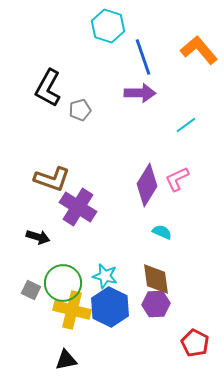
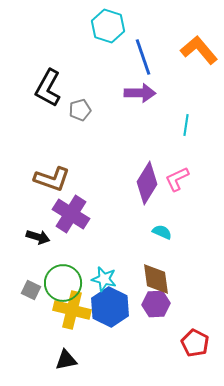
cyan line: rotated 45 degrees counterclockwise
purple diamond: moved 2 px up
purple cross: moved 7 px left, 7 px down
cyan star: moved 1 px left, 3 px down
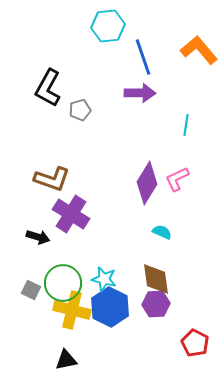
cyan hexagon: rotated 24 degrees counterclockwise
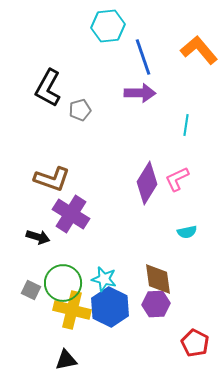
cyan semicircle: moved 25 px right; rotated 144 degrees clockwise
brown diamond: moved 2 px right
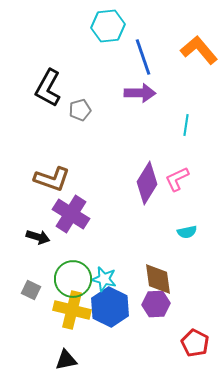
green circle: moved 10 px right, 4 px up
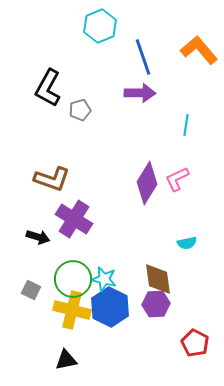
cyan hexagon: moved 8 px left; rotated 16 degrees counterclockwise
purple cross: moved 3 px right, 5 px down
cyan semicircle: moved 11 px down
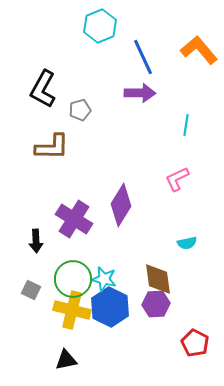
blue line: rotated 6 degrees counterclockwise
black L-shape: moved 5 px left, 1 px down
brown L-shape: moved 32 px up; rotated 18 degrees counterclockwise
purple diamond: moved 26 px left, 22 px down
black arrow: moved 2 px left, 4 px down; rotated 70 degrees clockwise
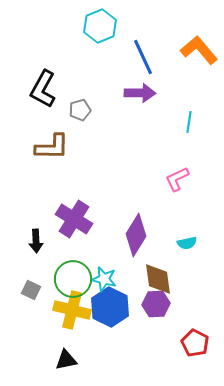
cyan line: moved 3 px right, 3 px up
purple diamond: moved 15 px right, 30 px down
